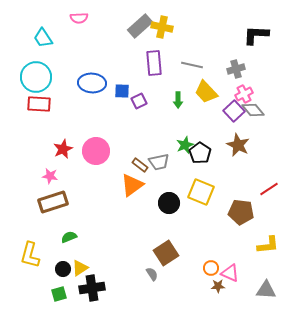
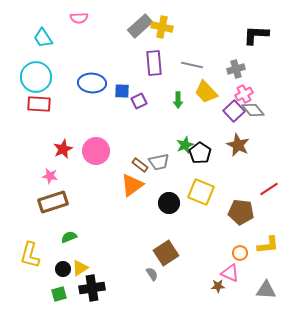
orange circle at (211, 268): moved 29 px right, 15 px up
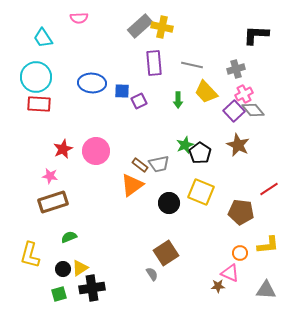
gray trapezoid at (159, 162): moved 2 px down
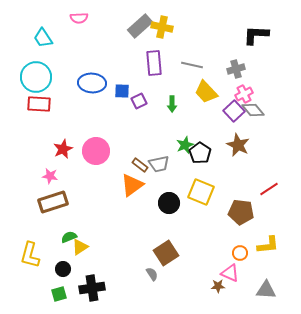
green arrow at (178, 100): moved 6 px left, 4 px down
yellow triangle at (80, 268): moved 21 px up
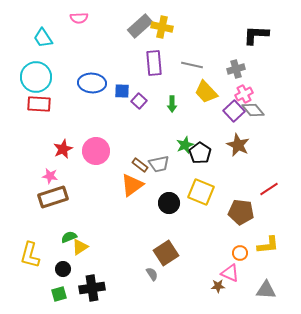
purple square at (139, 101): rotated 21 degrees counterclockwise
brown rectangle at (53, 202): moved 5 px up
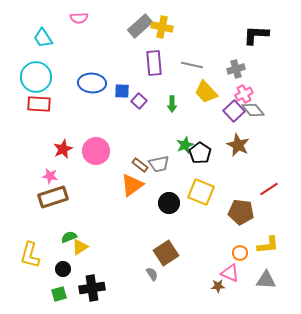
gray triangle at (266, 290): moved 10 px up
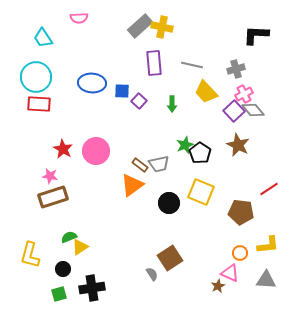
red star at (63, 149): rotated 18 degrees counterclockwise
brown square at (166, 253): moved 4 px right, 5 px down
brown star at (218, 286): rotated 24 degrees counterclockwise
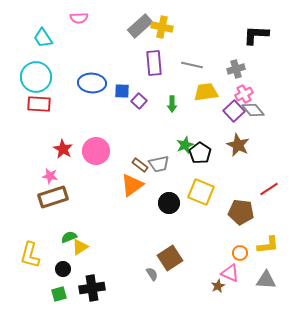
yellow trapezoid at (206, 92): rotated 125 degrees clockwise
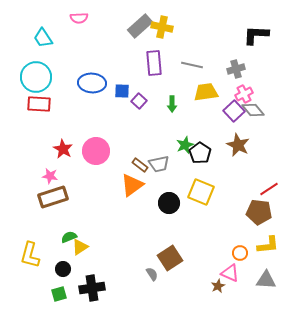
brown pentagon at (241, 212): moved 18 px right
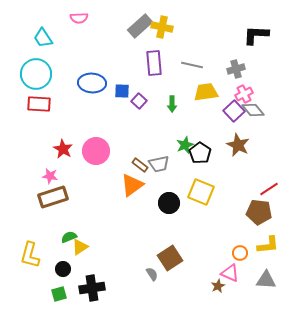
cyan circle at (36, 77): moved 3 px up
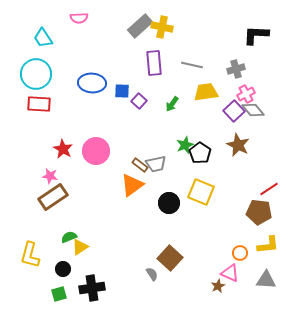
pink cross at (244, 94): moved 2 px right
green arrow at (172, 104): rotated 35 degrees clockwise
gray trapezoid at (159, 164): moved 3 px left
brown rectangle at (53, 197): rotated 16 degrees counterclockwise
brown square at (170, 258): rotated 15 degrees counterclockwise
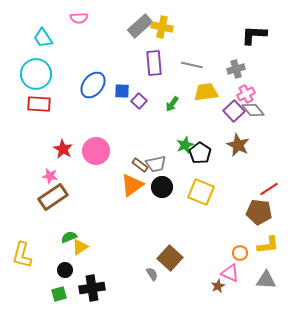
black L-shape at (256, 35): moved 2 px left
blue ellipse at (92, 83): moved 1 px right, 2 px down; rotated 56 degrees counterclockwise
black circle at (169, 203): moved 7 px left, 16 px up
yellow L-shape at (30, 255): moved 8 px left
black circle at (63, 269): moved 2 px right, 1 px down
